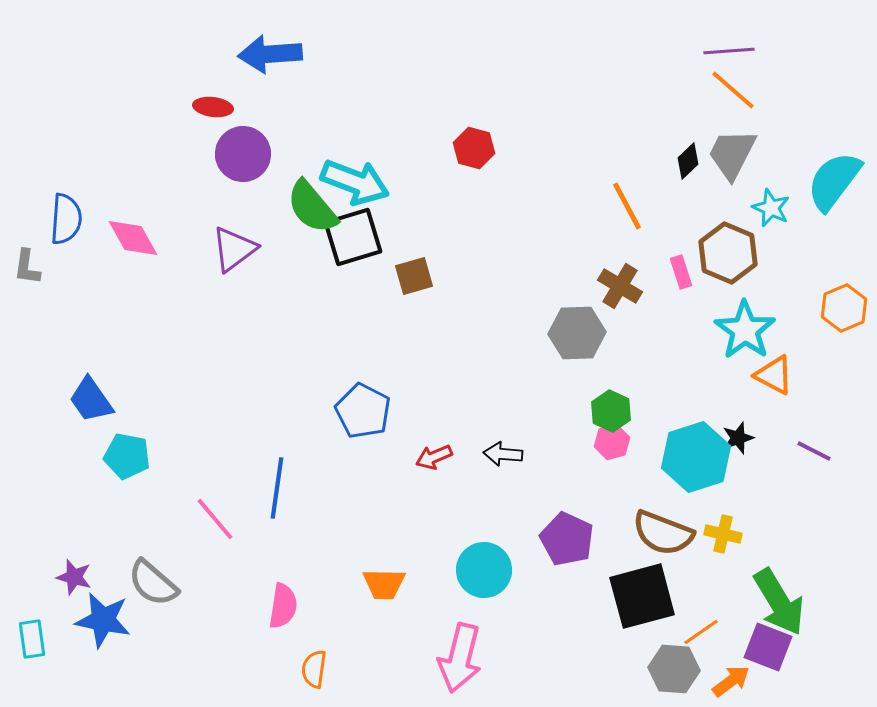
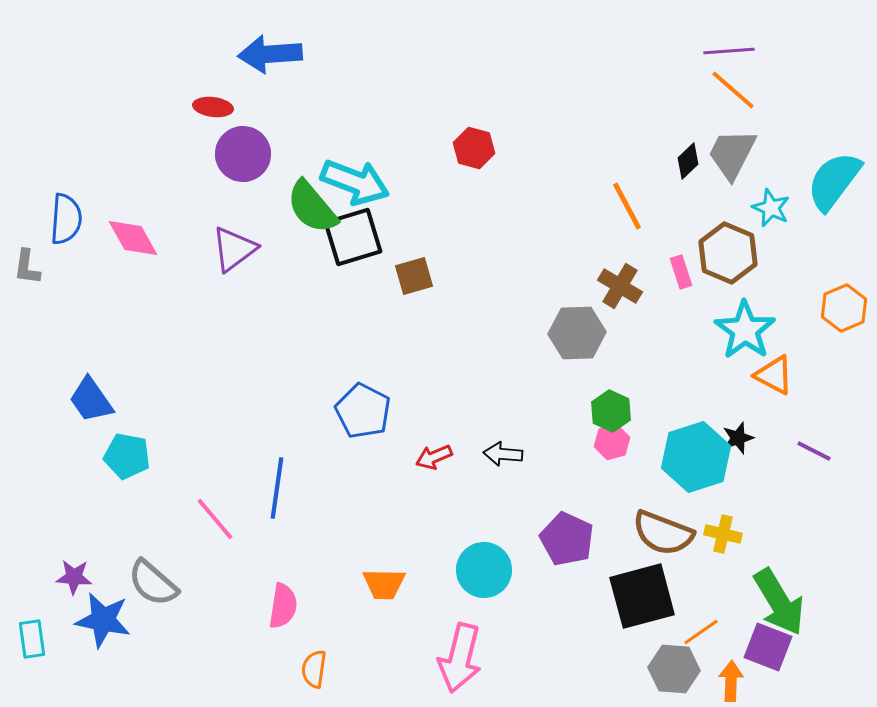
purple star at (74, 577): rotated 12 degrees counterclockwise
orange arrow at (731, 681): rotated 51 degrees counterclockwise
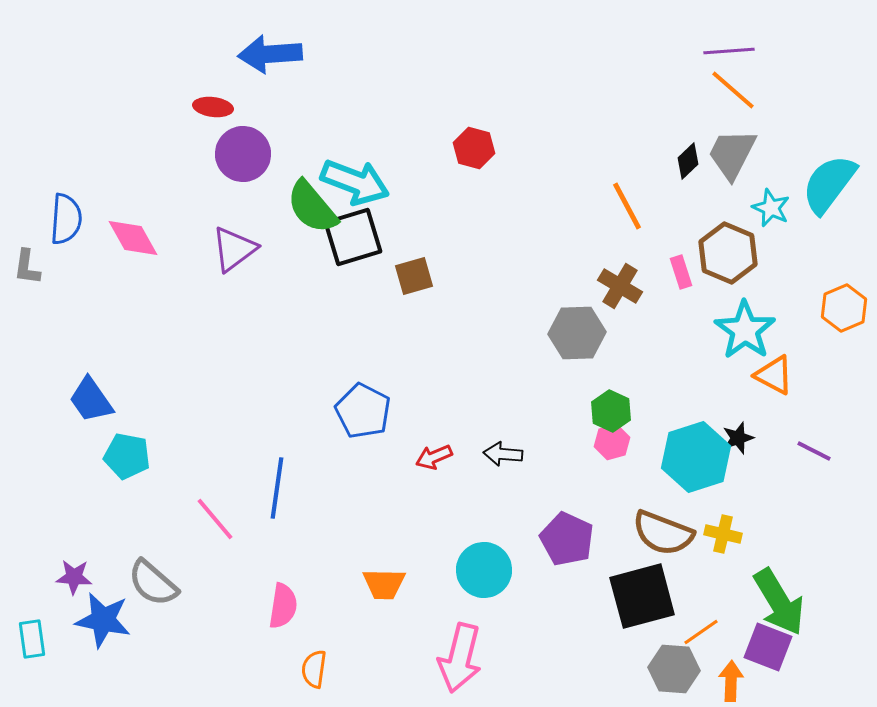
cyan semicircle at (834, 181): moved 5 px left, 3 px down
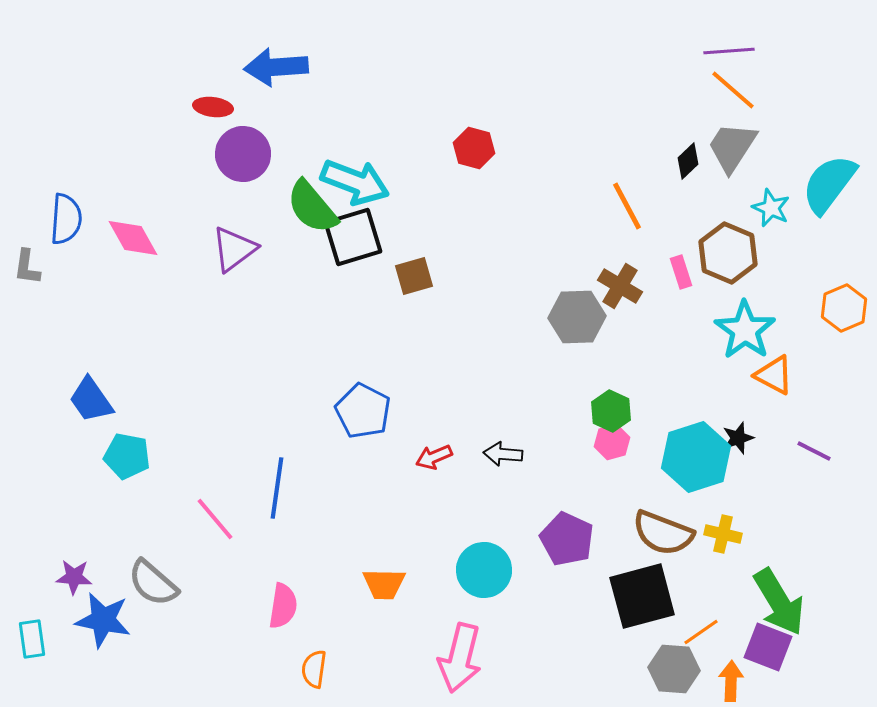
blue arrow at (270, 54): moved 6 px right, 13 px down
gray trapezoid at (732, 154): moved 7 px up; rotated 6 degrees clockwise
gray hexagon at (577, 333): moved 16 px up
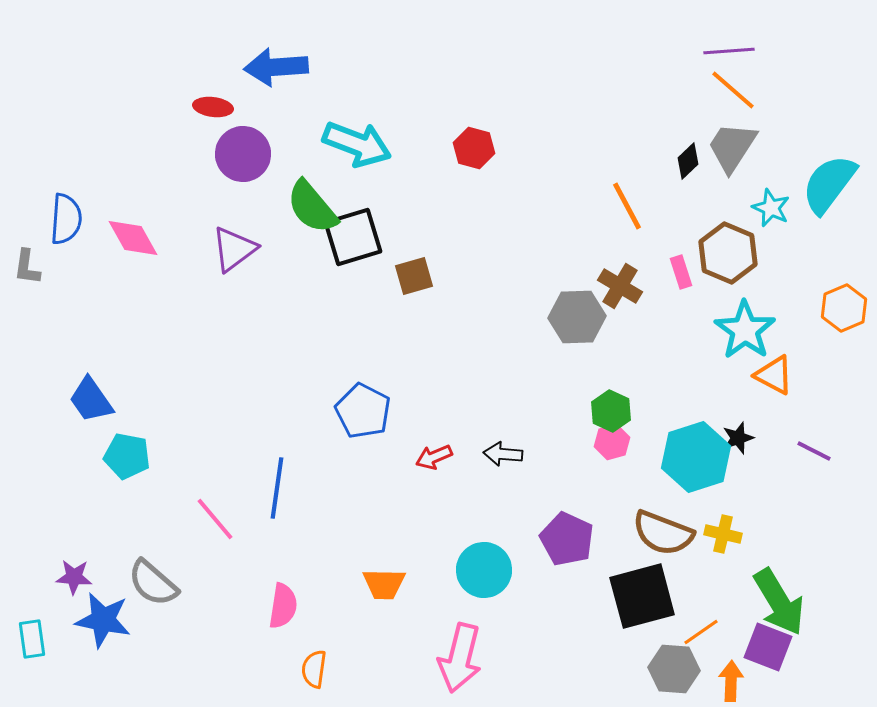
cyan arrow at (355, 182): moved 2 px right, 38 px up
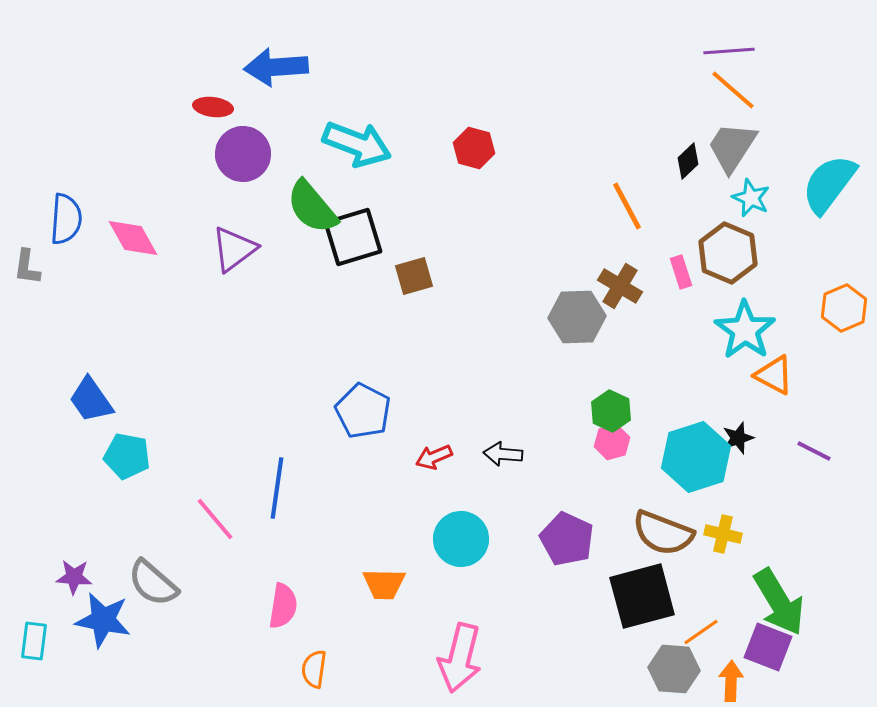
cyan star at (771, 208): moved 20 px left, 10 px up
cyan circle at (484, 570): moved 23 px left, 31 px up
cyan rectangle at (32, 639): moved 2 px right, 2 px down; rotated 15 degrees clockwise
